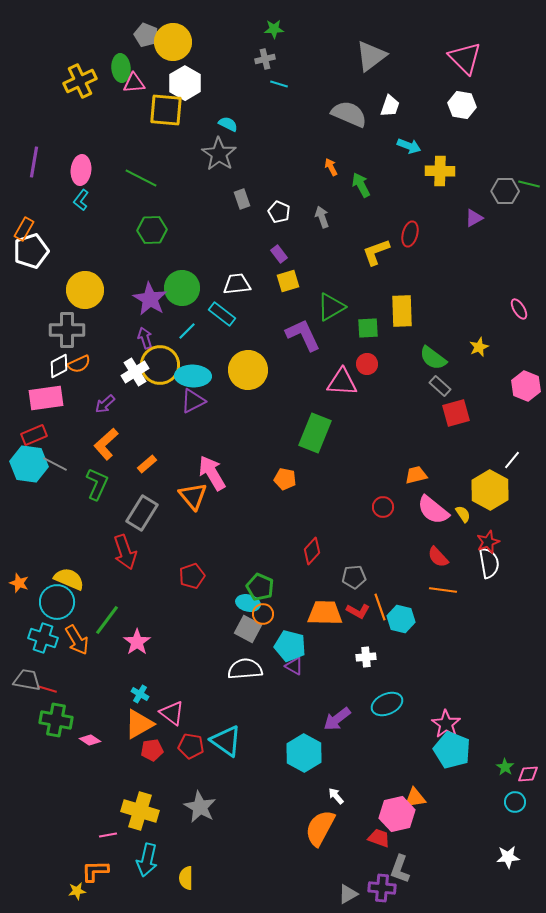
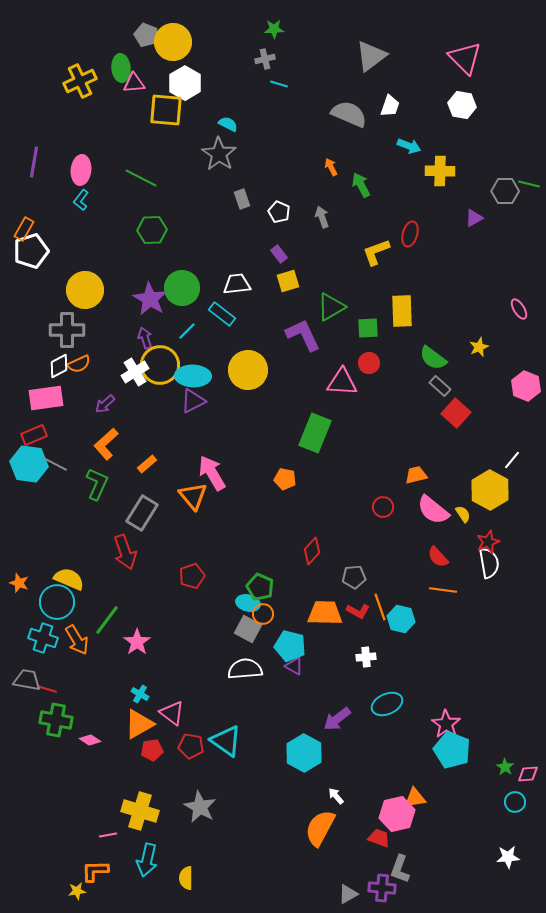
red circle at (367, 364): moved 2 px right, 1 px up
red square at (456, 413): rotated 32 degrees counterclockwise
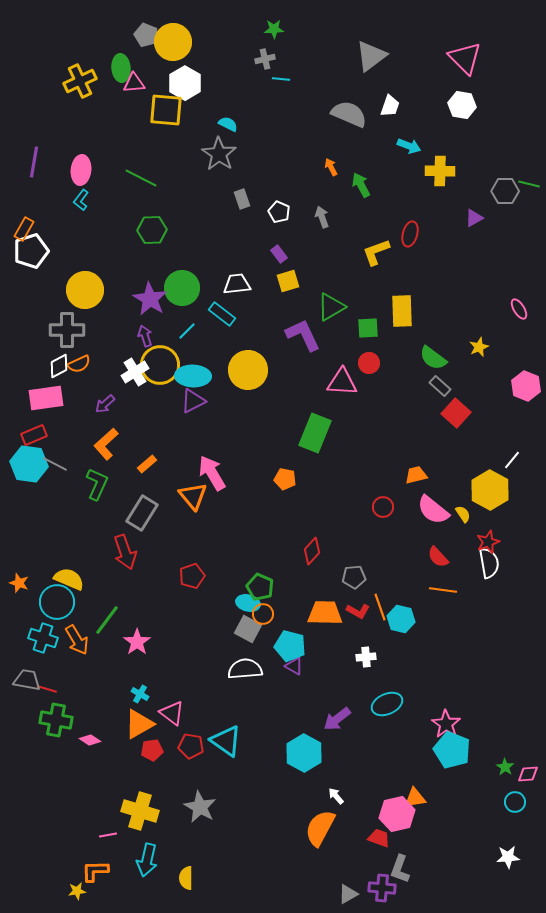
cyan line at (279, 84): moved 2 px right, 5 px up; rotated 12 degrees counterclockwise
purple arrow at (145, 338): moved 2 px up
